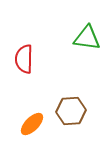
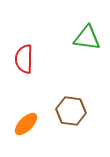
brown hexagon: rotated 12 degrees clockwise
orange ellipse: moved 6 px left
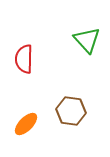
green triangle: moved 2 px down; rotated 40 degrees clockwise
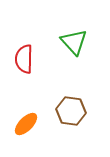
green triangle: moved 13 px left, 2 px down
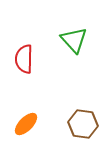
green triangle: moved 2 px up
brown hexagon: moved 12 px right, 13 px down
